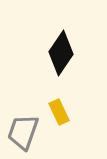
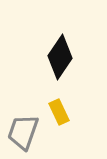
black diamond: moved 1 px left, 4 px down
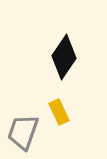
black diamond: moved 4 px right
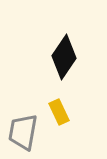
gray trapezoid: rotated 9 degrees counterclockwise
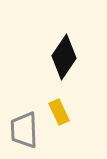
gray trapezoid: moved 1 px right, 2 px up; rotated 12 degrees counterclockwise
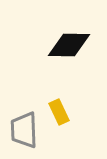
black diamond: moved 5 px right, 12 px up; rotated 57 degrees clockwise
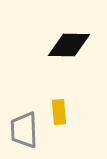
yellow rectangle: rotated 20 degrees clockwise
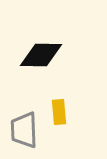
black diamond: moved 28 px left, 10 px down
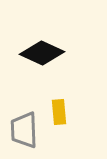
black diamond: moved 1 px right, 2 px up; rotated 24 degrees clockwise
